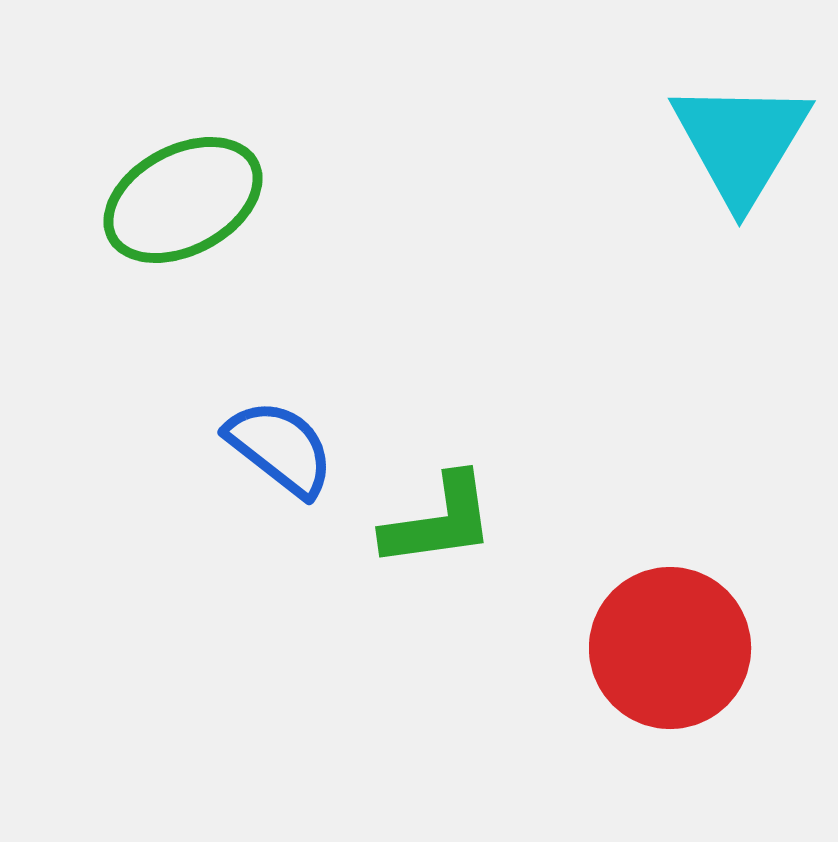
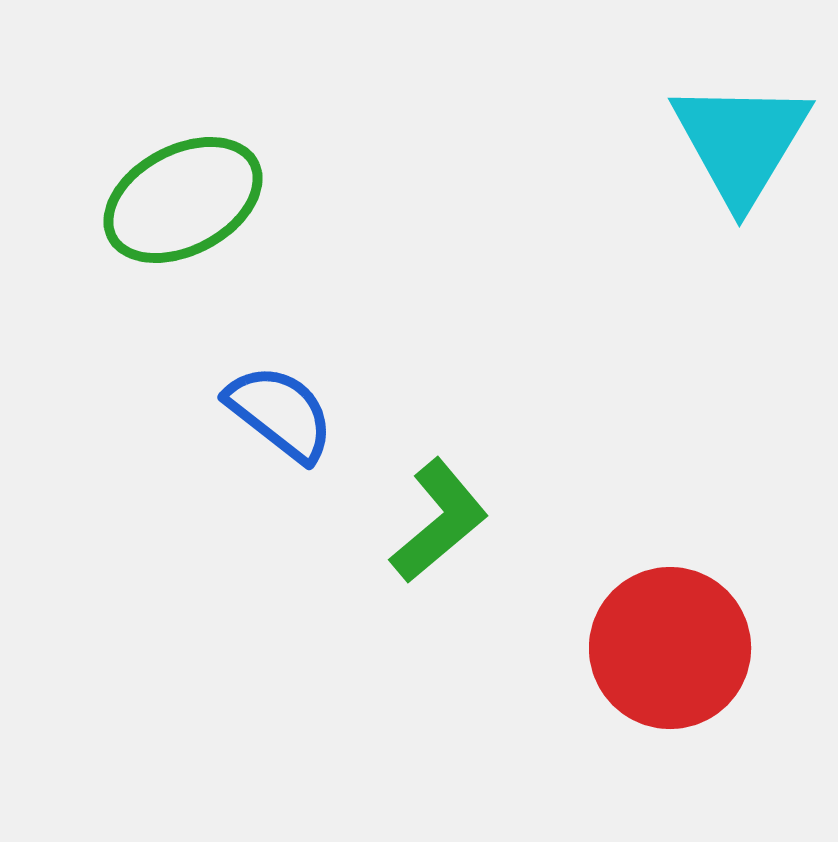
blue semicircle: moved 35 px up
green L-shape: rotated 32 degrees counterclockwise
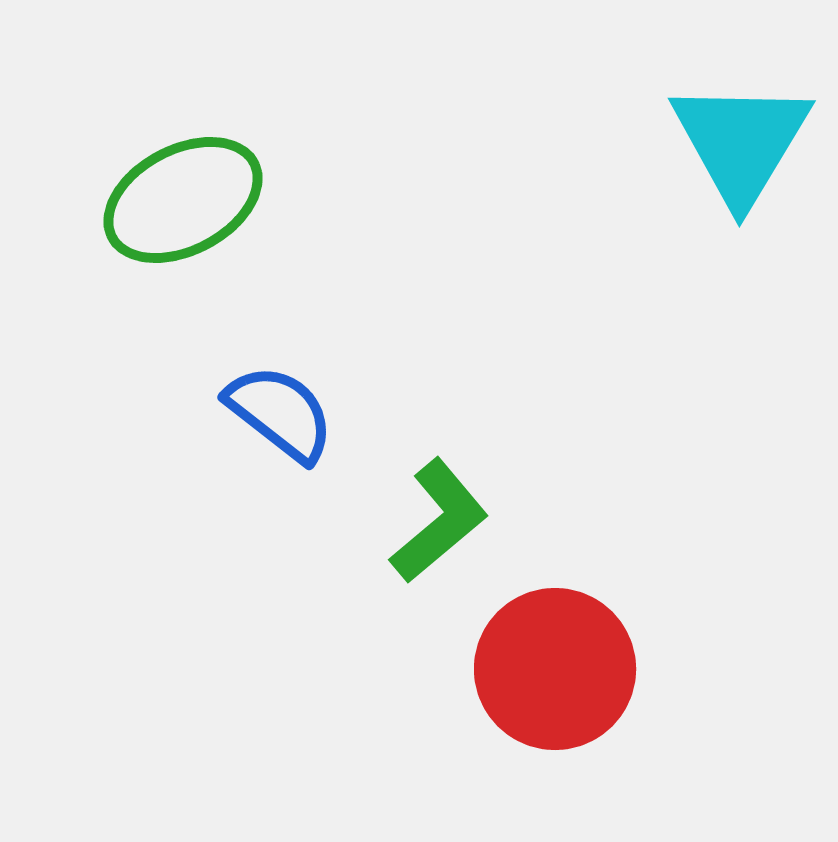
red circle: moved 115 px left, 21 px down
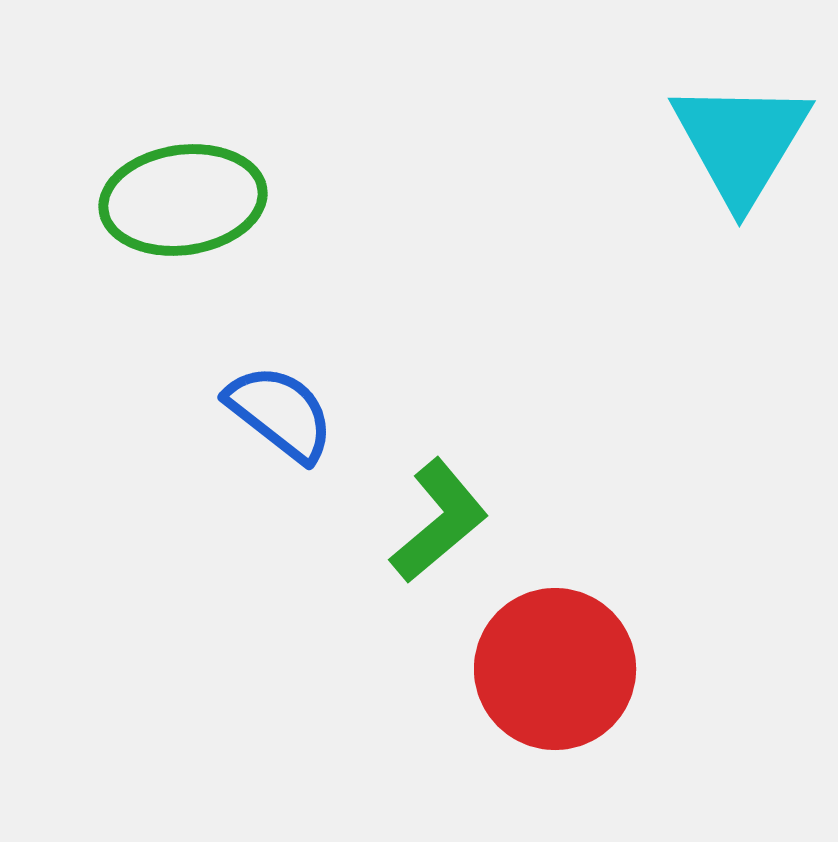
green ellipse: rotated 20 degrees clockwise
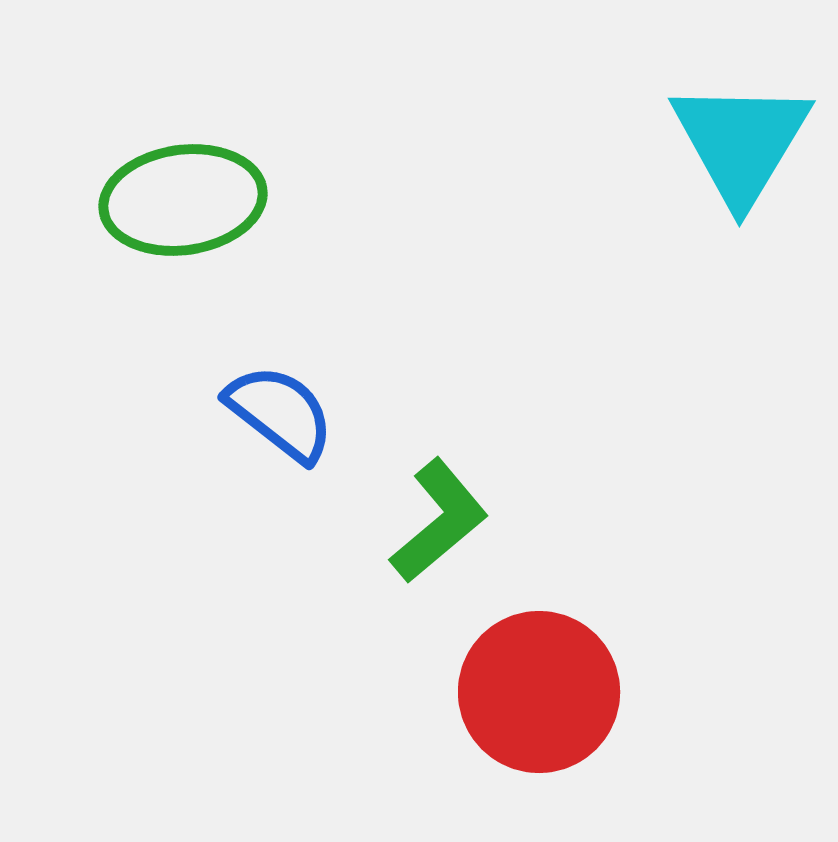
red circle: moved 16 px left, 23 px down
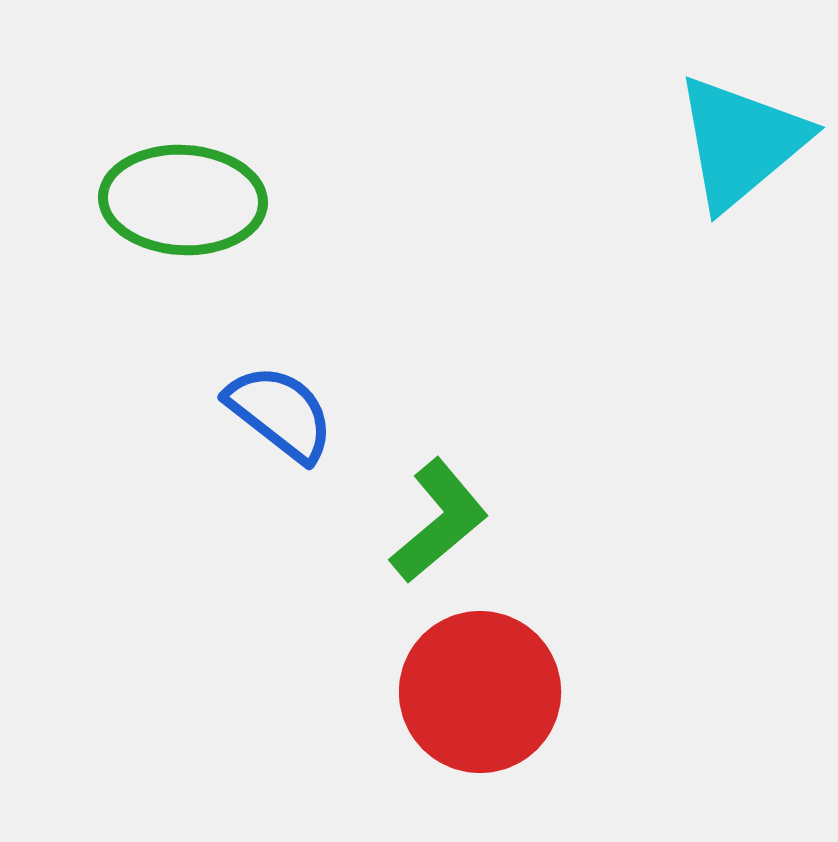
cyan triangle: rotated 19 degrees clockwise
green ellipse: rotated 11 degrees clockwise
red circle: moved 59 px left
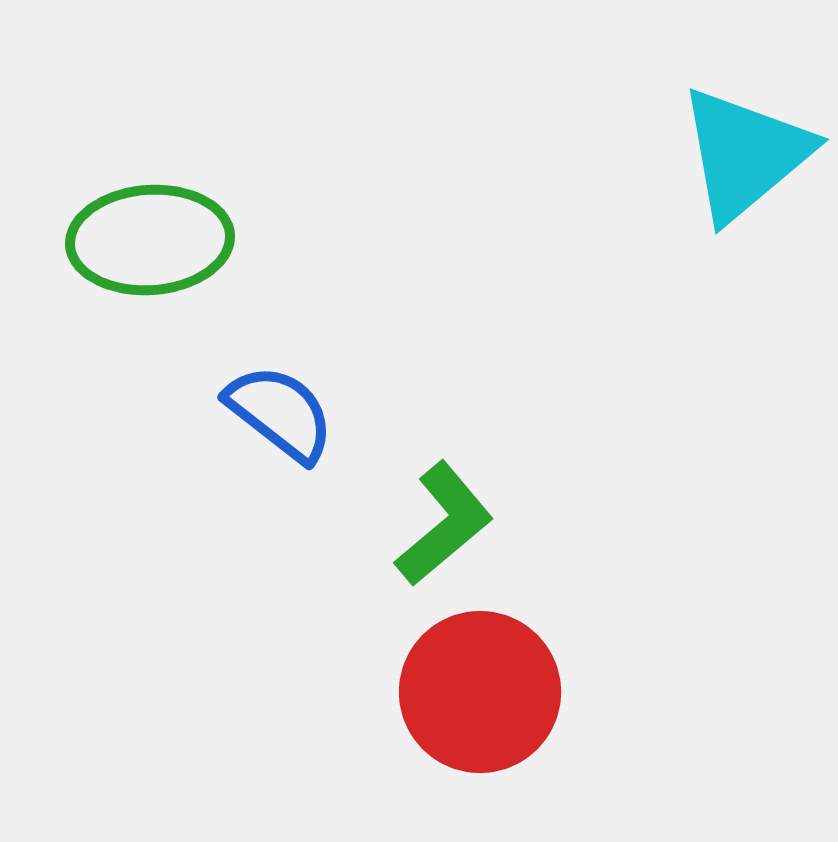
cyan triangle: moved 4 px right, 12 px down
green ellipse: moved 33 px left, 40 px down; rotated 7 degrees counterclockwise
green L-shape: moved 5 px right, 3 px down
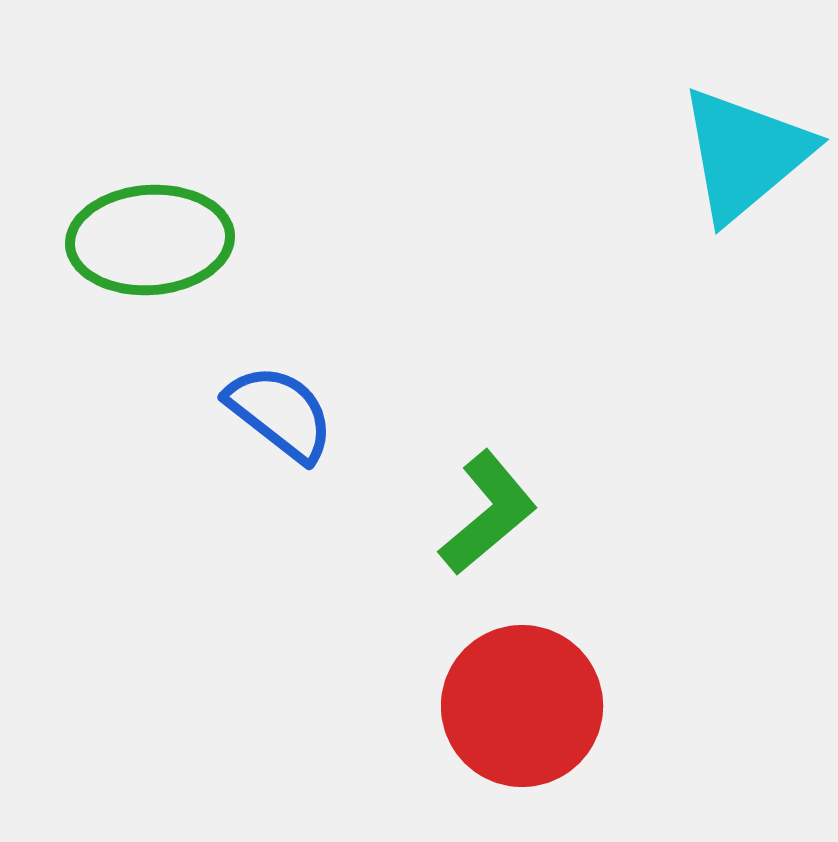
green L-shape: moved 44 px right, 11 px up
red circle: moved 42 px right, 14 px down
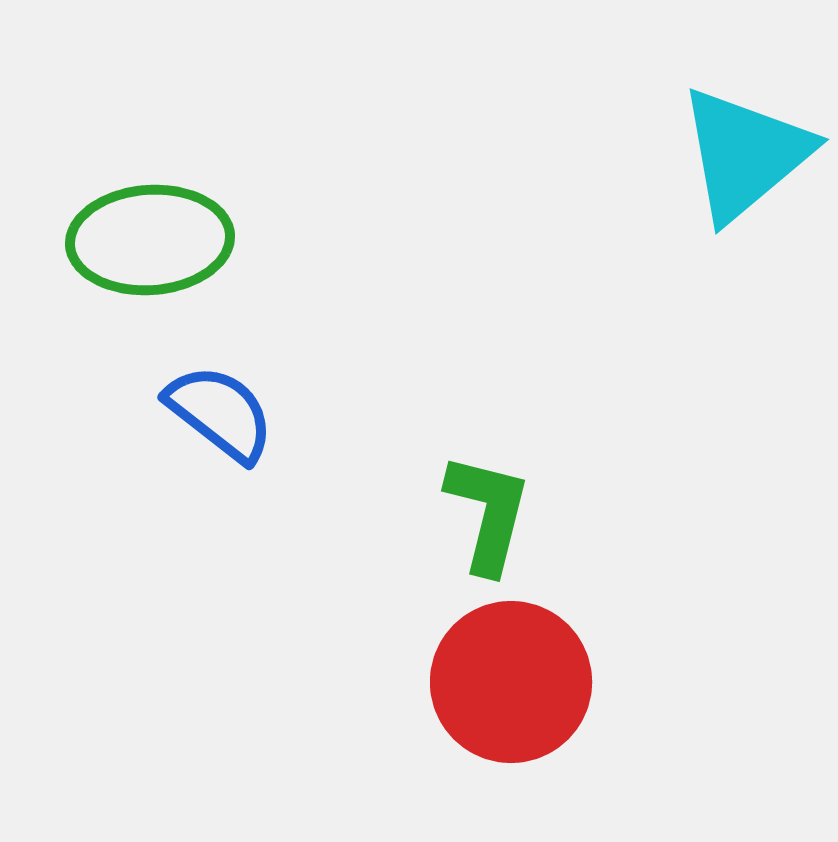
blue semicircle: moved 60 px left
green L-shape: rotated 36 degrees counterclockwise
red circle: moved 11 px left, 24 px up
